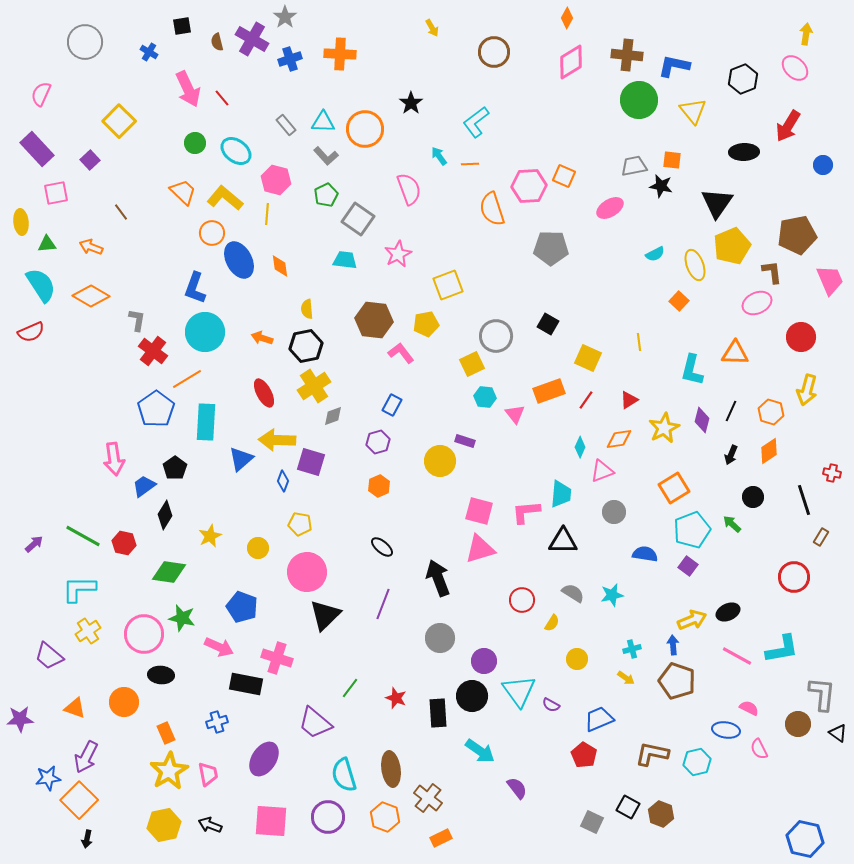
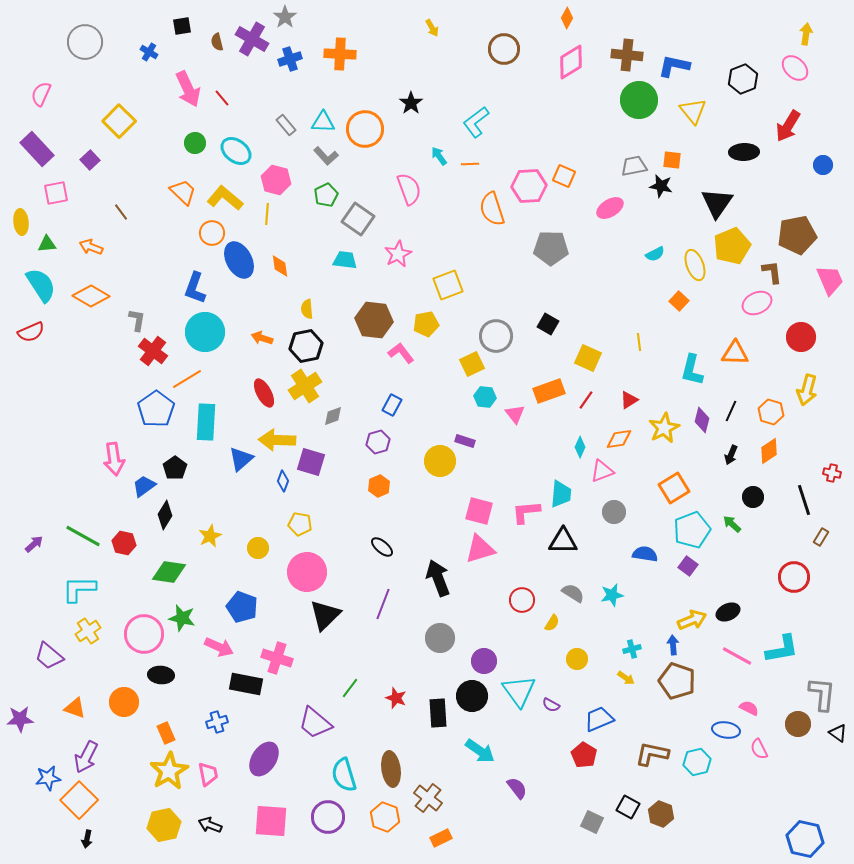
brown circle at (494, 52): moved 10 px right, 3 px up
yellow cross at (314, 386): moved 9 px left
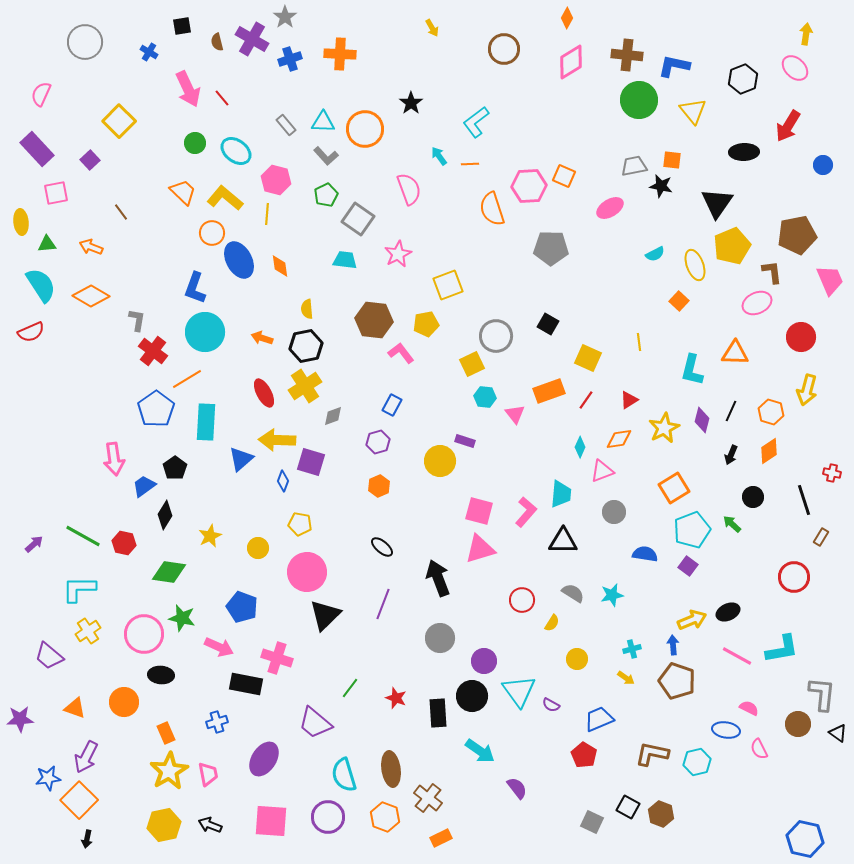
pink L-shape at (526, 512): rotated 136 degrees clockwise
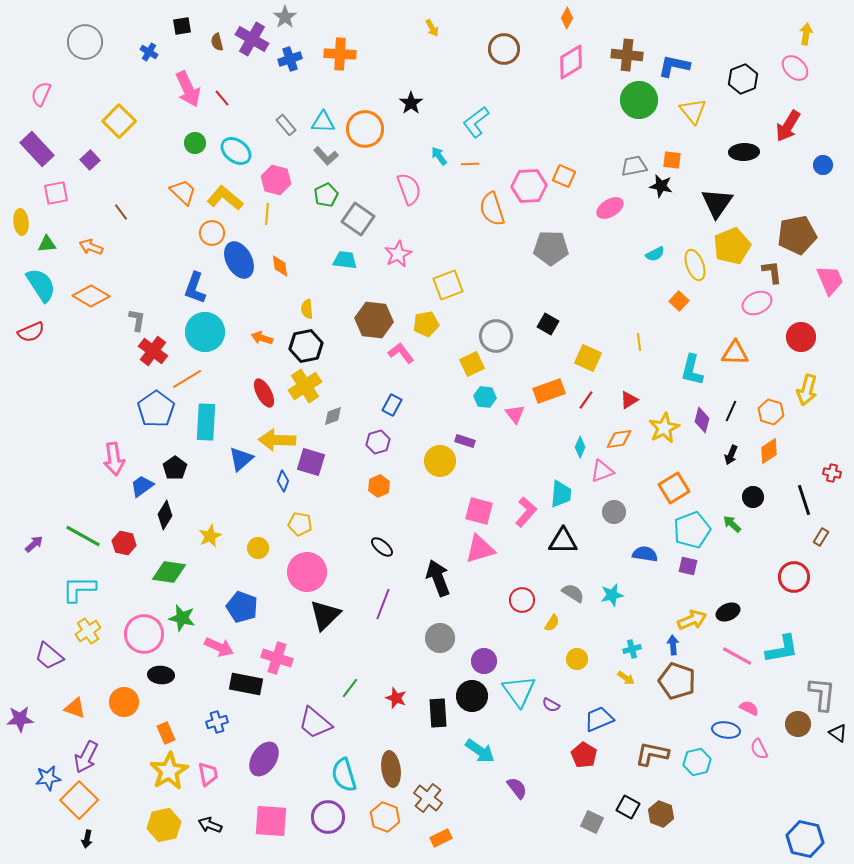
blue trapezoid at (144, 486): moved 2 px left
purple square at (688, 566): rotated 24 degrees counterclockwise
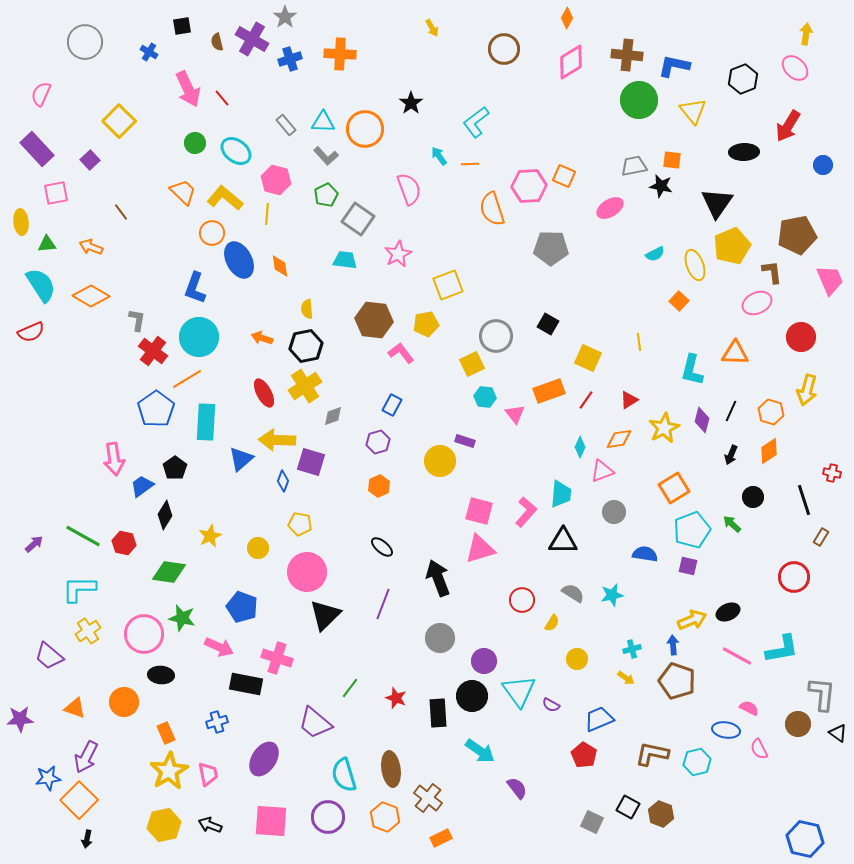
cyan circle at (205, 332): moved 6 px left, 5 px down
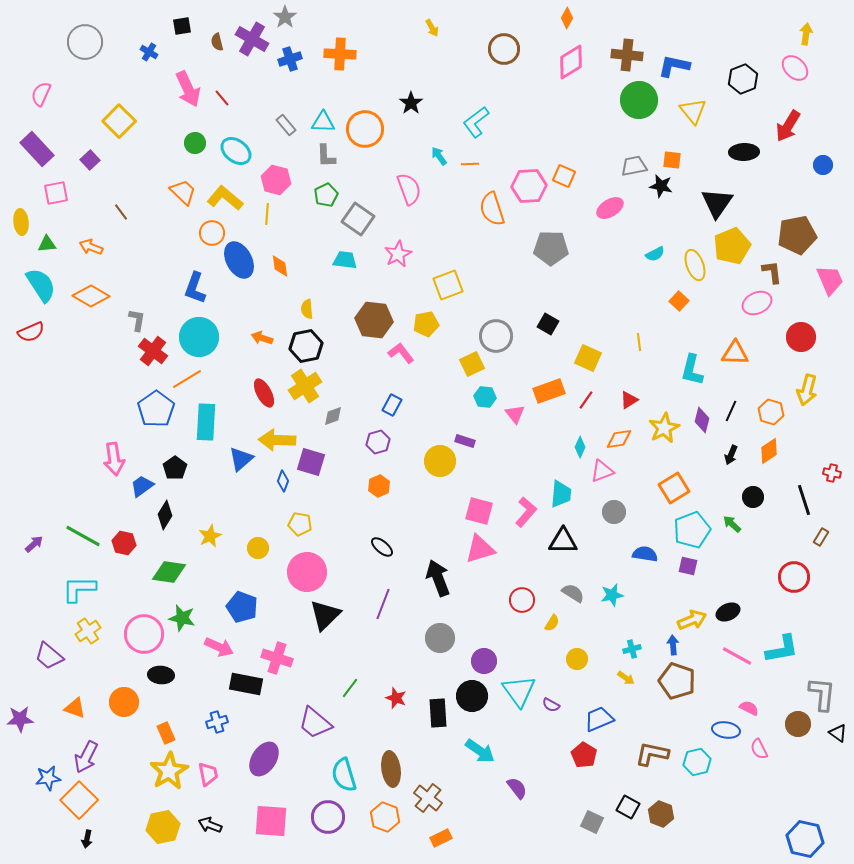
gray L-shape at (326, 156): rotated 40 degrees clockwise
yellow hexagon at (164, 825): moved 1 px left, 2 px down
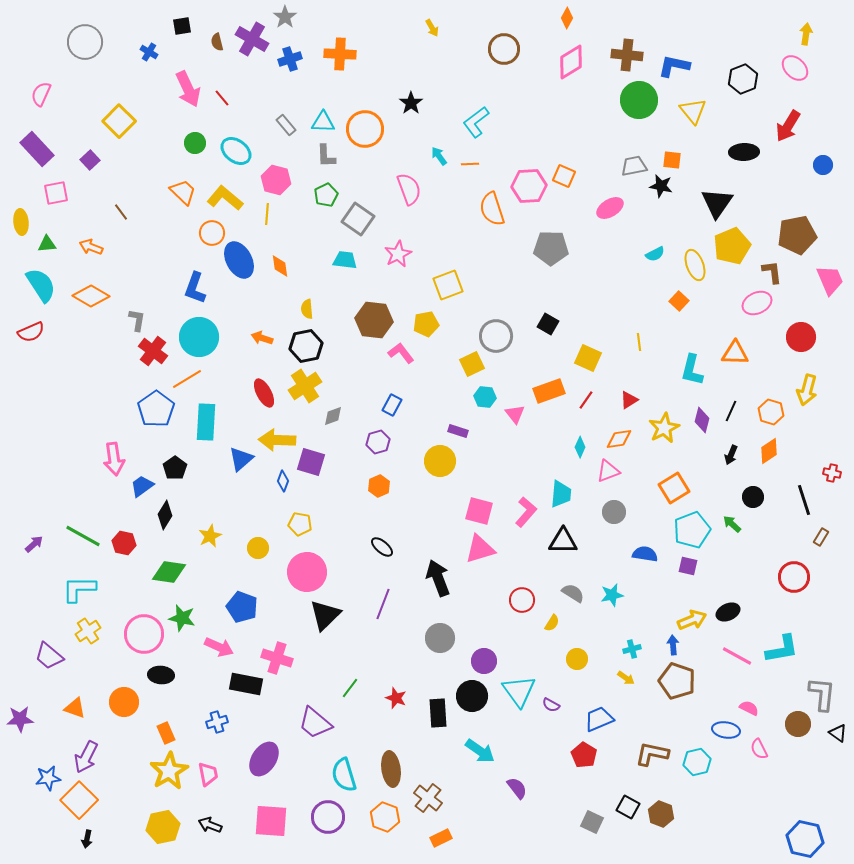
purple rectangle at (465, 441): moved 7 px left, 10 px up
pink triangle at (602, 471): moved 6 px right
